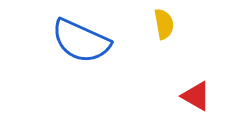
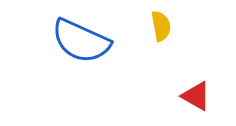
yellow semicircle: moved 3 px left, 2 px down
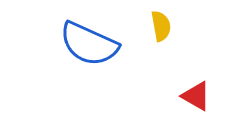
blue semicircle: moved 8 px right, 3 px down
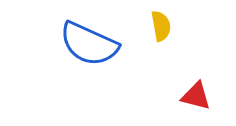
red triangle: rotated 16 degrees counterclockwise
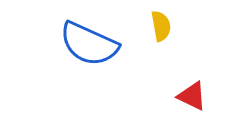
red triangle: moved 4 px left; rotated 12 degrees clockwise
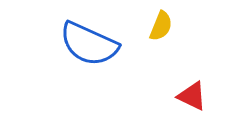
yellow semicircle: rotated 32 degrees clockwise
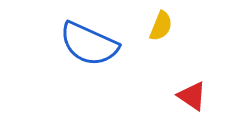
red triangle: rotated 8 degrees clockwise
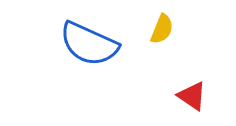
yellow semicircle: moved 1 px right, 3 px down
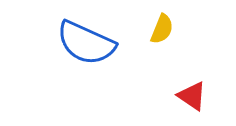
blue semicircle: moved 3 px left, 1 px up
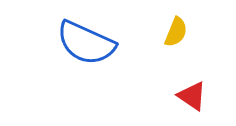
yellow semicircle: moved 14 px right, 3 px down
